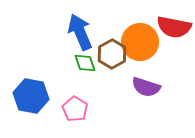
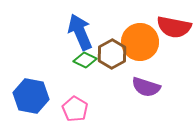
green diamond: moved 3 px up; rotated 45 degrees counterclockwise
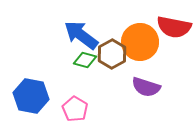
blue arrow: moved 1 px right, 3 px down; rotated 30 degrees counterclockwise
green diamond: rotated 10 degrees counterclockwise
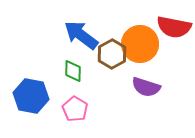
orange circle: moved 2 px down
green diamond: moved 12 px left, 11 px down; rotated 75 degrees clockwise
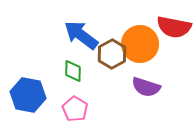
blue hexagon: moved 3 px left, 1 px up
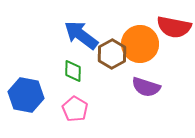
blue hexagon: moved 2 px left
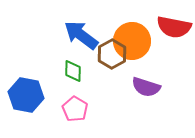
orange circle: moved 8 px left, 3 px up
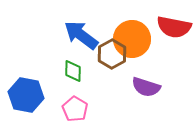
orange circle: moved 2 px up
